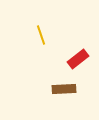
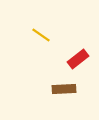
yellow line: rotated 36 degrees counterclockwise
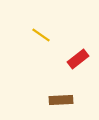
brown rectangle: moved 3 px left, 11 px down
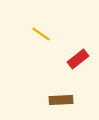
yellow line: moved 1 px up
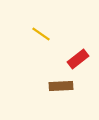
brown rectangle: moved 14 px up
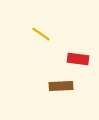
red rectangle: rotated 45 degrees clockwise
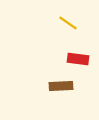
yellow line: moved 27 px right, 11 px up
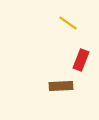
red rectangle: moved 3 px right, 1 px down; rotated 75 degrees counterclockwise
